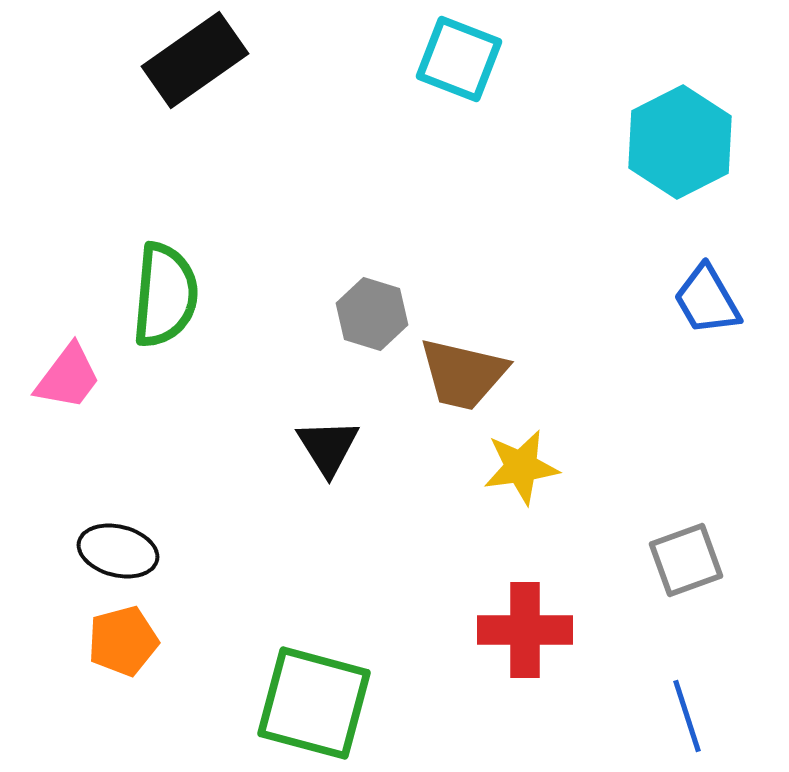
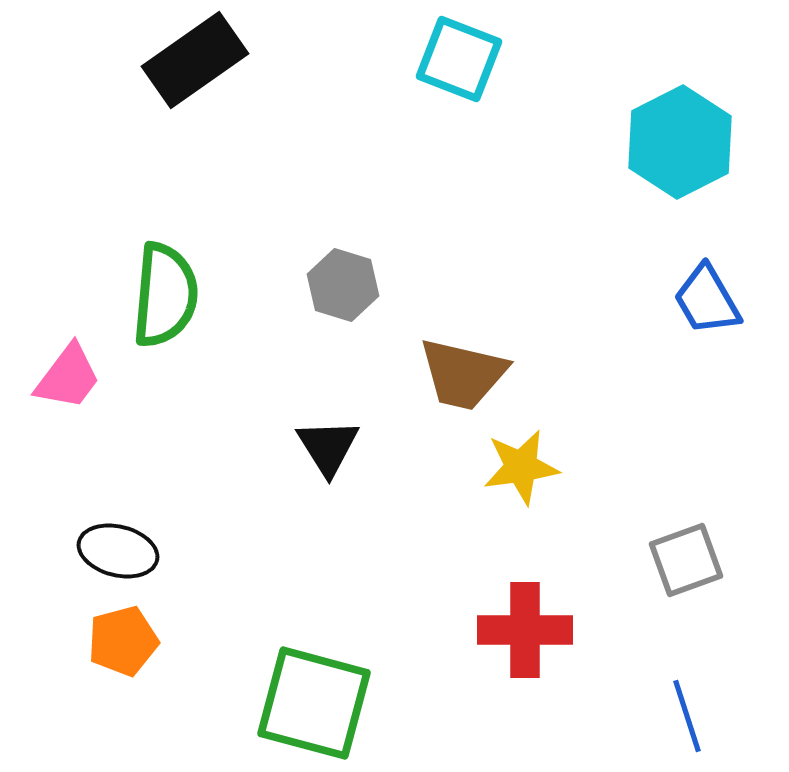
gray hexagon: moved 29 px left, 29 px up
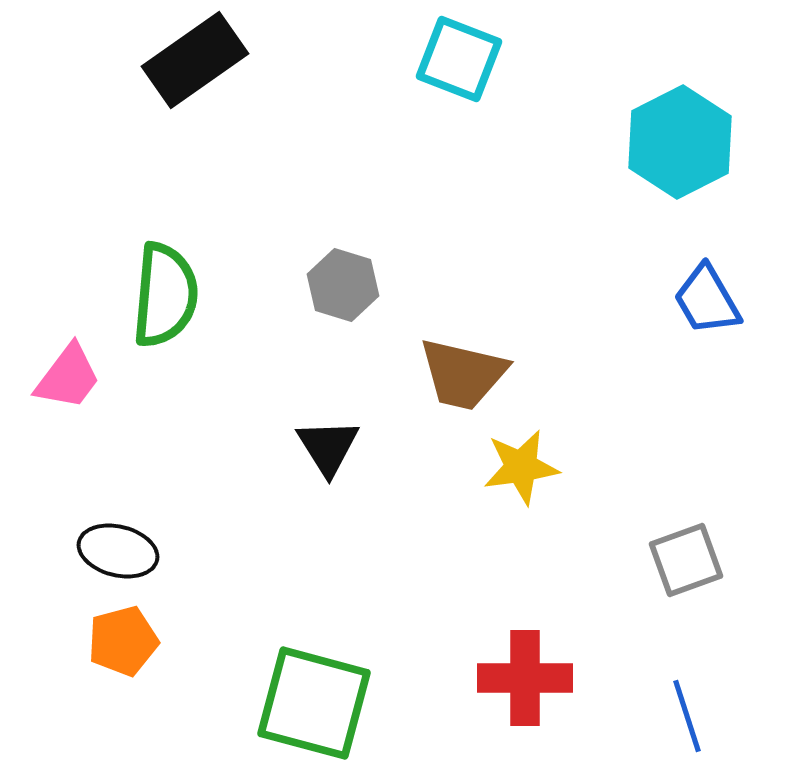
red cross: moved 48 px down
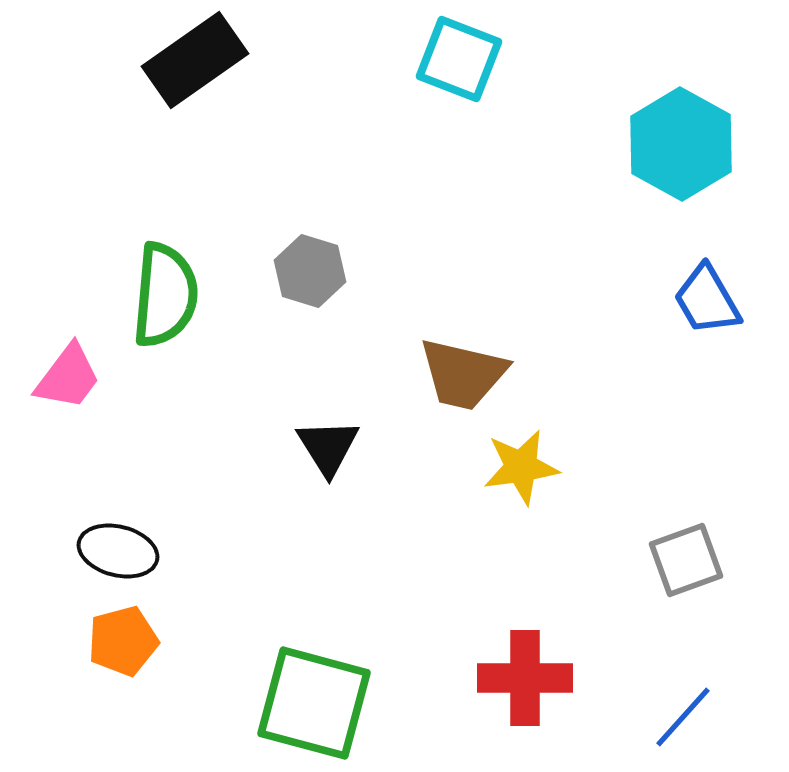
cyan hexagon: moved 1 px right, 2 px down; rotated 4 degrees counterclockwise
gray hexagon: moved 33 px left, 14 px up
blue line: moved 4 px left, 1 px down; rotated 60 degrees clockwise
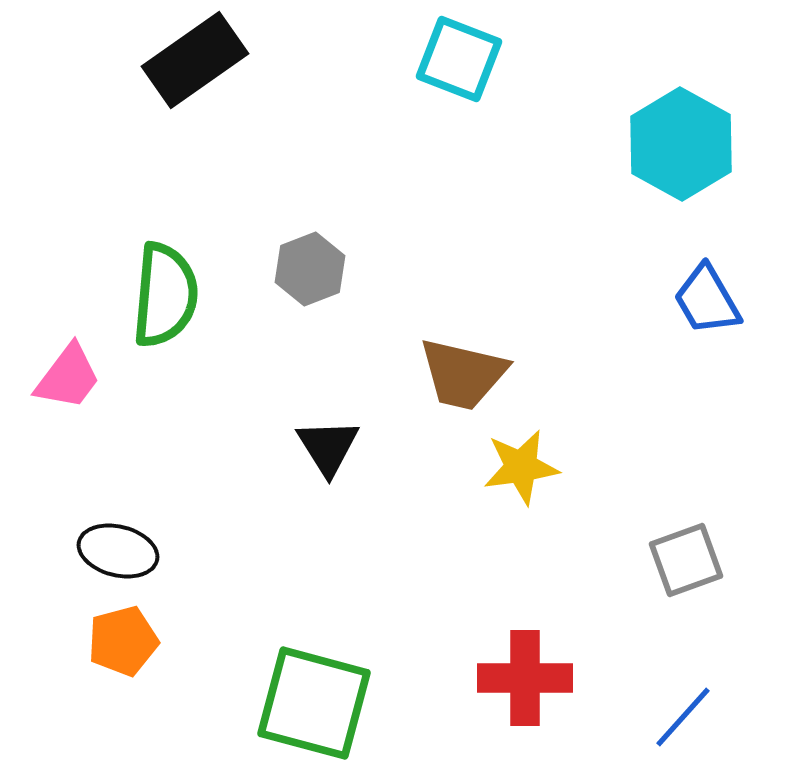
gray hexagon: moved 2 px up; rotated 22 degrees clockwise
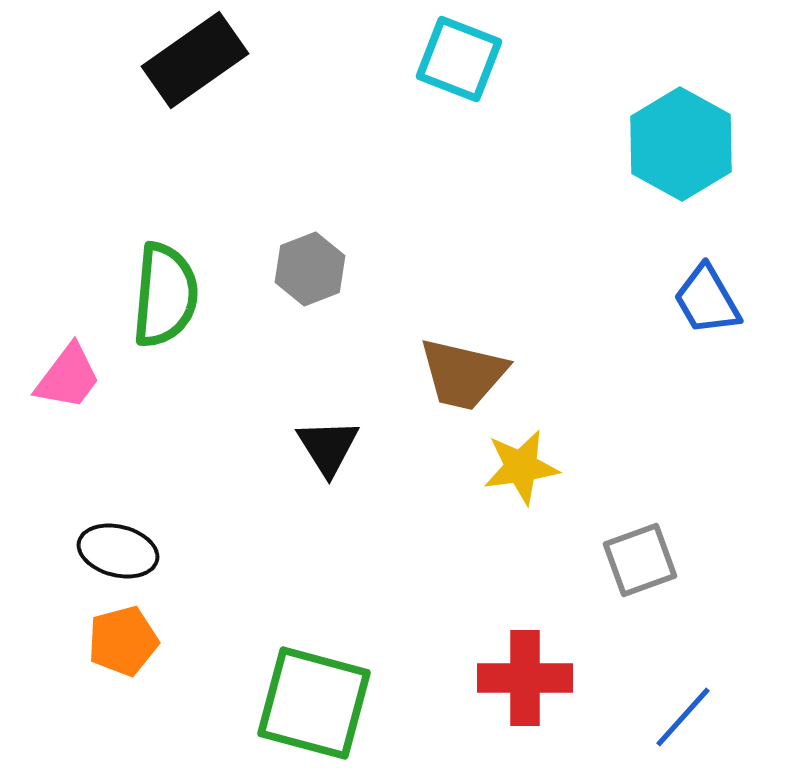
gray square: moved 46 px left
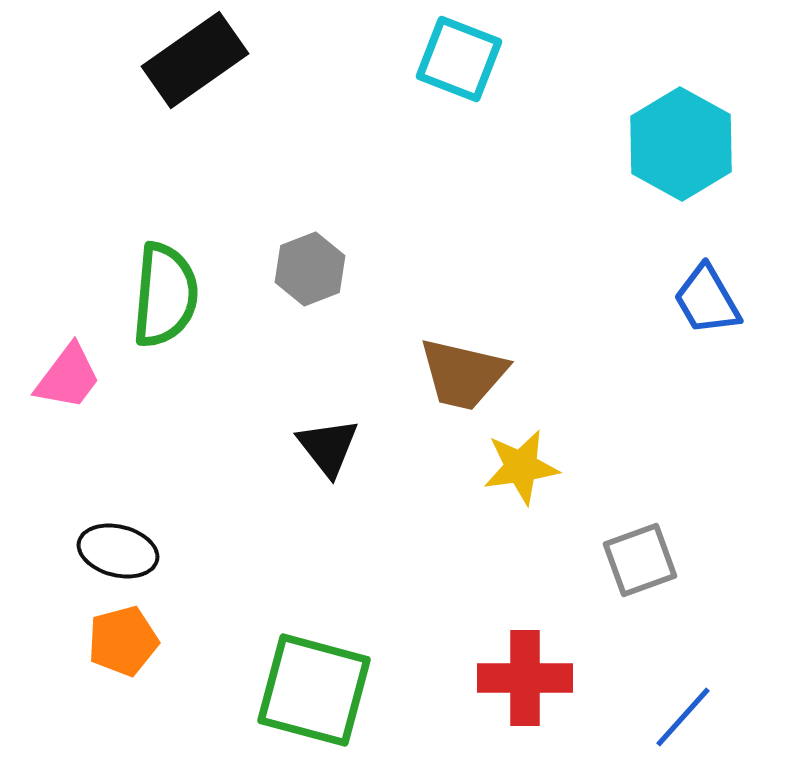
black triangle: rotated 6 degrees counterclockwise
green square: moved 13 px up
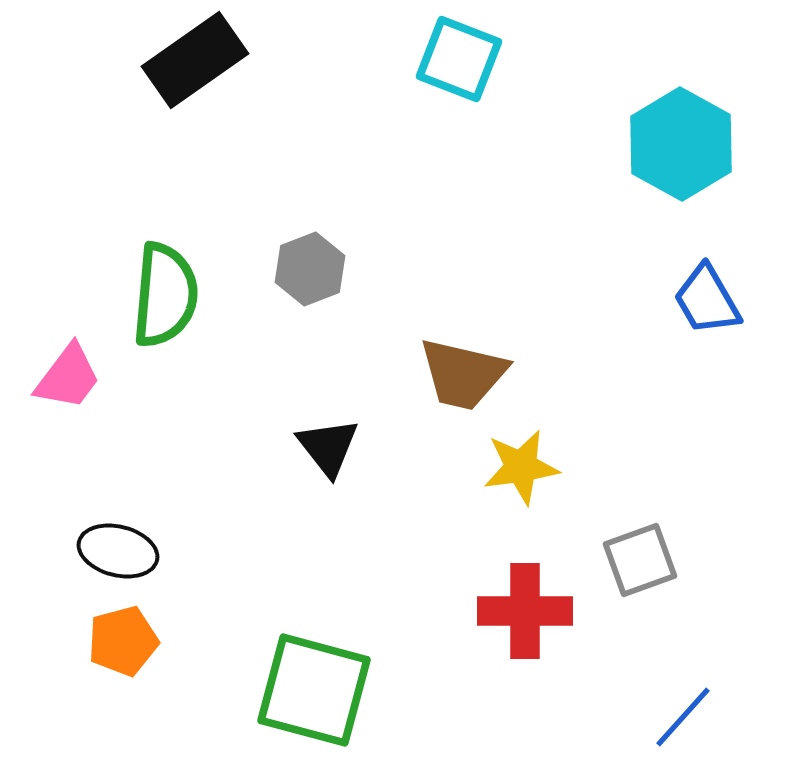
red cross: moved 67 px up
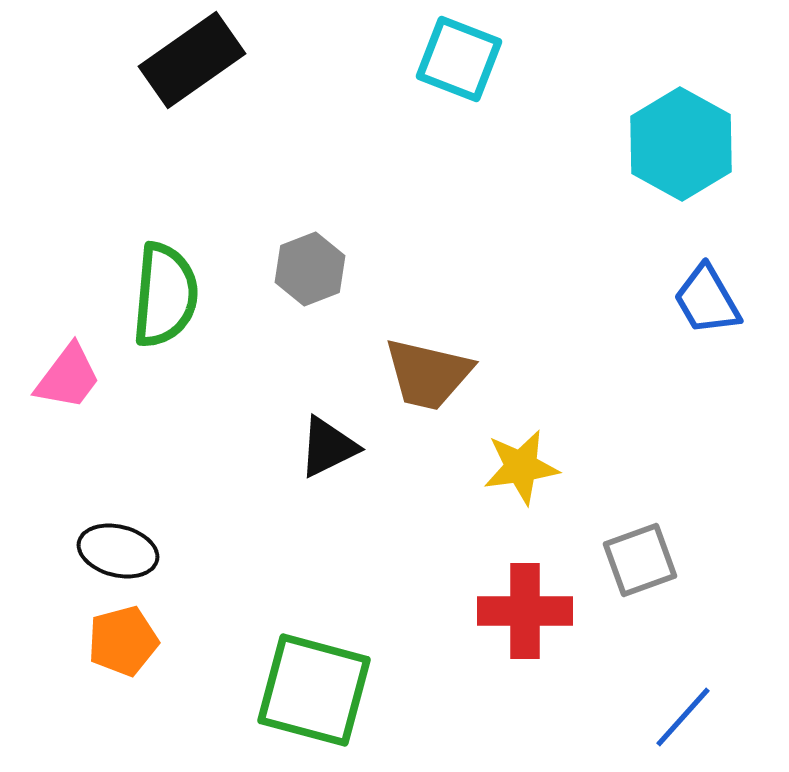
black rectangle: moved 3 px left
brown trapezoid: moved 35 px left
black triangle: rotated 42 degrees clockwise
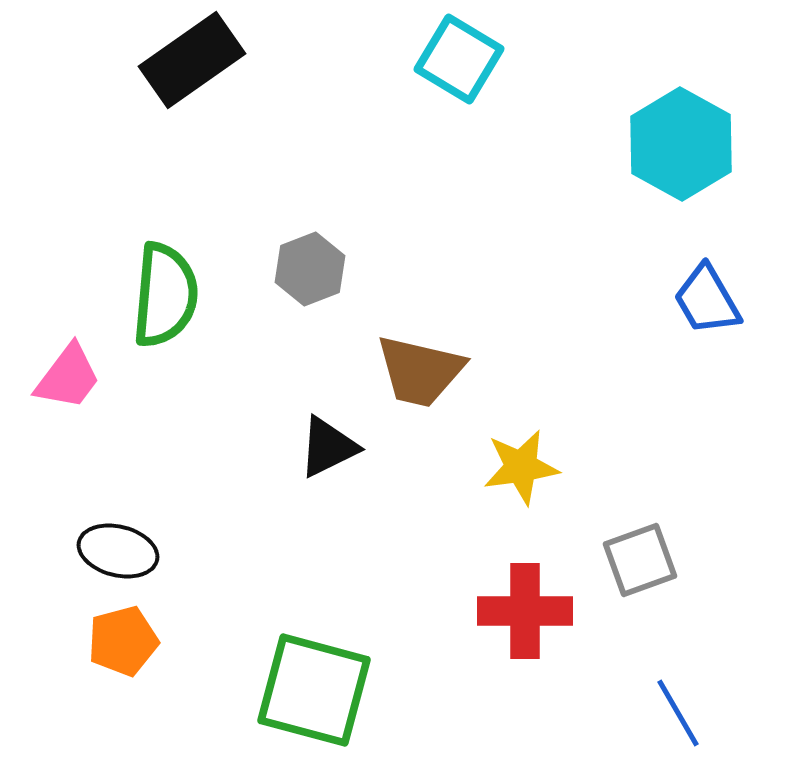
cyan square: rotated 10 degrees clockwise
brown trapezoid: moved 8 px left, 3 px up
blue line: moved 5 px left, 4 px up; rotated 72 degrees counterclockwise
